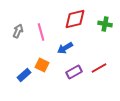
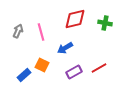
green cross: moved 1 px up
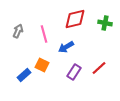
pink line: moved 3 px right, 2 px down
blue arrow: moved 1 px right, 1 px up
red line: rotated 14 degrees counterclockwise
purple rectangle: rotated 28 degrees counterclockwise
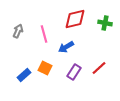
orange square: moved 3 px right, 3 px down
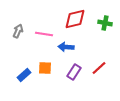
pink line: rotated 66 degrees counterclockwise
blue arrow: rotated 35 degrees clockwise
orange square: rotated 24 degrees counterclockwise
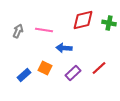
red diamond: moved 8 px right, 1 px down
green cross: moved 4 px right
pink line: moved 4 px up
blue arrow: moved 2 px left, 1 px down
orange square: rotated 24 degrees clockwise
purple rectangle: moved 1 px left, 1 px down; rotated 14 degrees clockwise
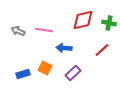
gray arrow: rotated 88 degrees counterclockwise
red line: moved 3 px right, 18 px up
blue rectangle: moved 1 px left, 1 px up; rotated 24 degrees clockwise
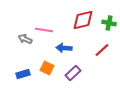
gray arrow: moved 7 px right, 8 px down
orange square: moved 2 px right
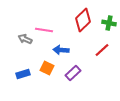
red diamond: rotated 30 degrees counterclockwise
blue arrow: moved 3 px left, 2 px down
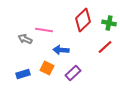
red line: moved 3 px right, 3 px up
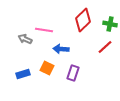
green cross: moved 1 px right, 1 px down
blue arrow: moved 1 px up
purple rectangle: rotated 28 degrees counterclockwise
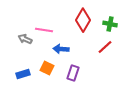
red diamond: rotated 15 degrees counterclockwise
